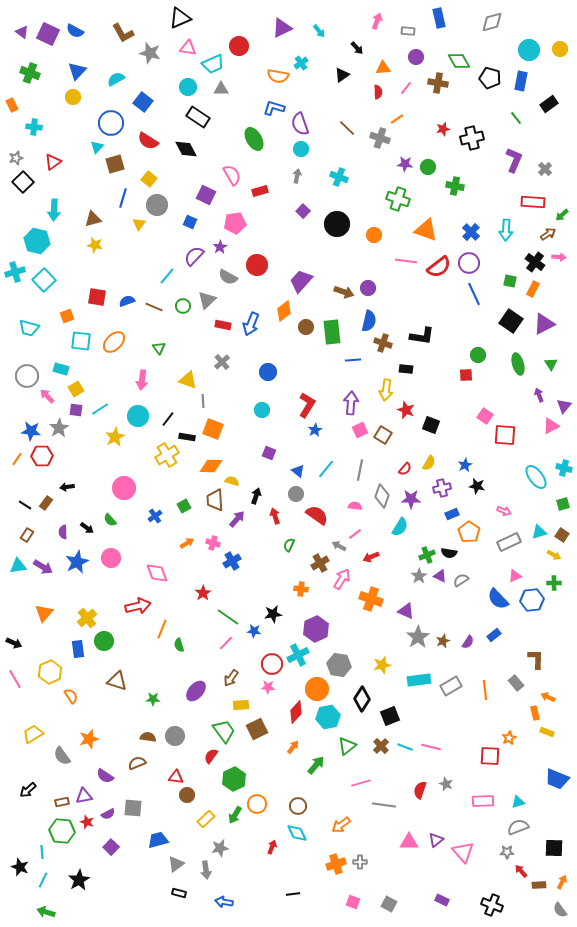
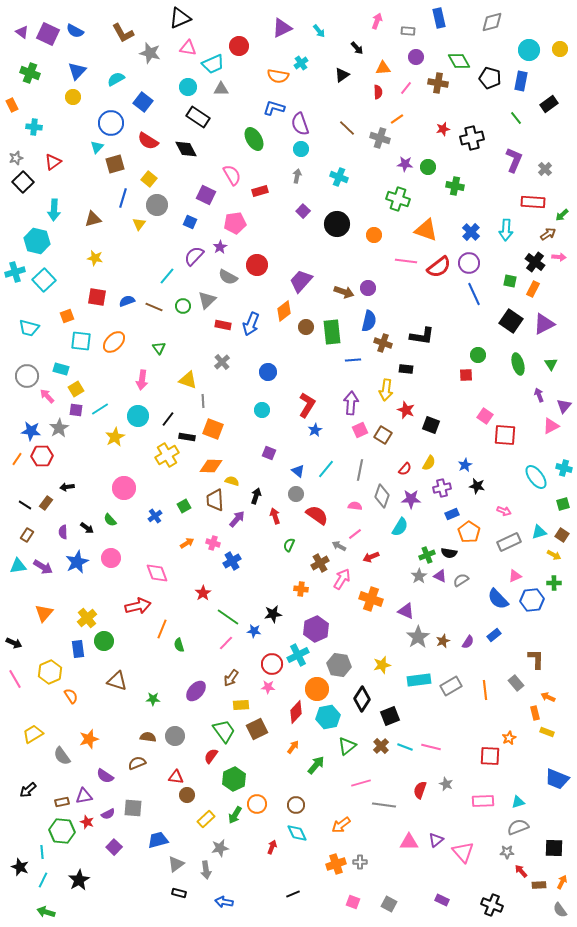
yellow star at (95, 245): moved 13 px down
brown circle at (298, 806): moved 2 px left, 1 px up
purple square at (111, 847): moved 3 px right
black line at (293, 894): rotated 16 degrees counterclockwise
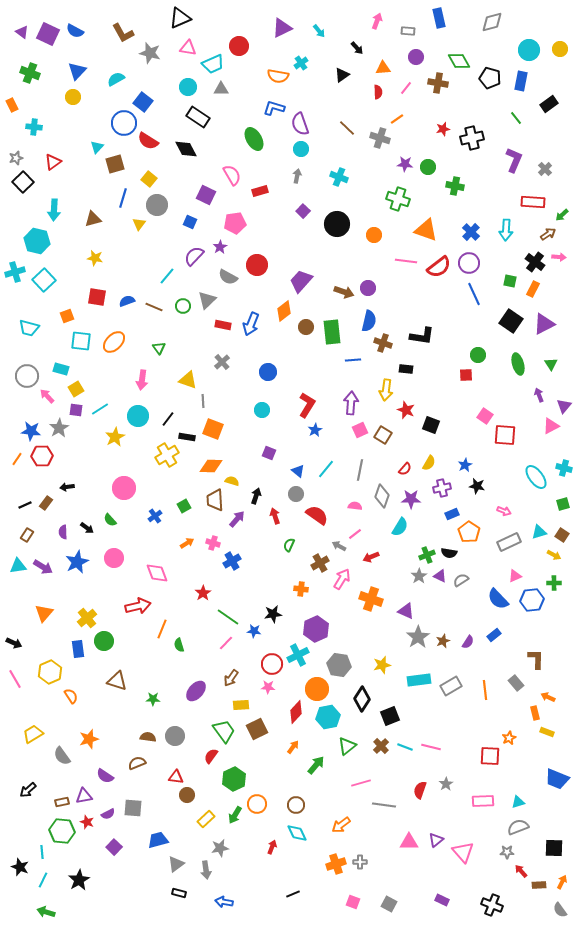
blue circle at (111, 123): moved 13 px right
black line at (25, 505): rotated 56 degrees counterclockwise
pink circle at (111, 558): moved 3 px right
gray star at (446, 784): rotated 16 degrees clockwise
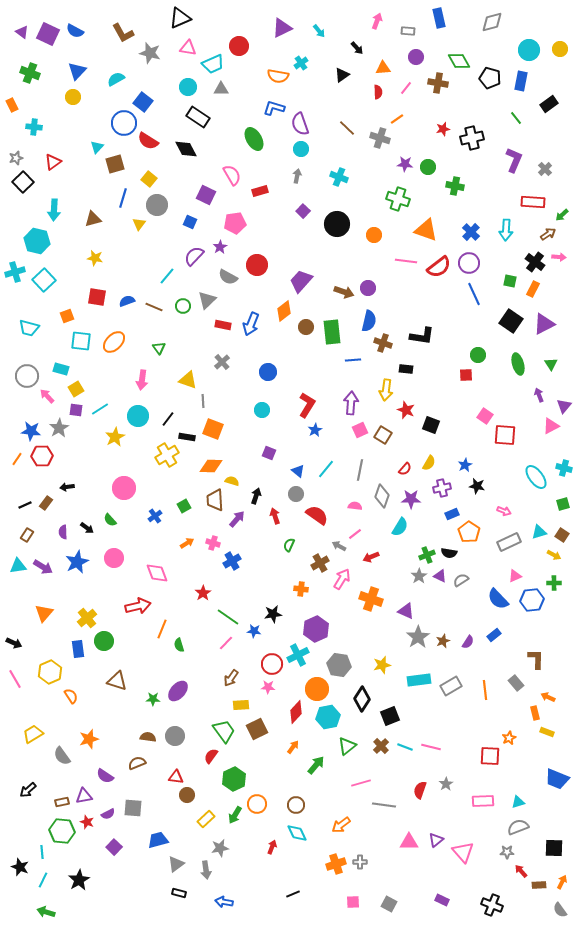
purple ellipse at (196, 691): moved 18 px left
pink square at (353, 902): rotated 24 degrees counterclockwise
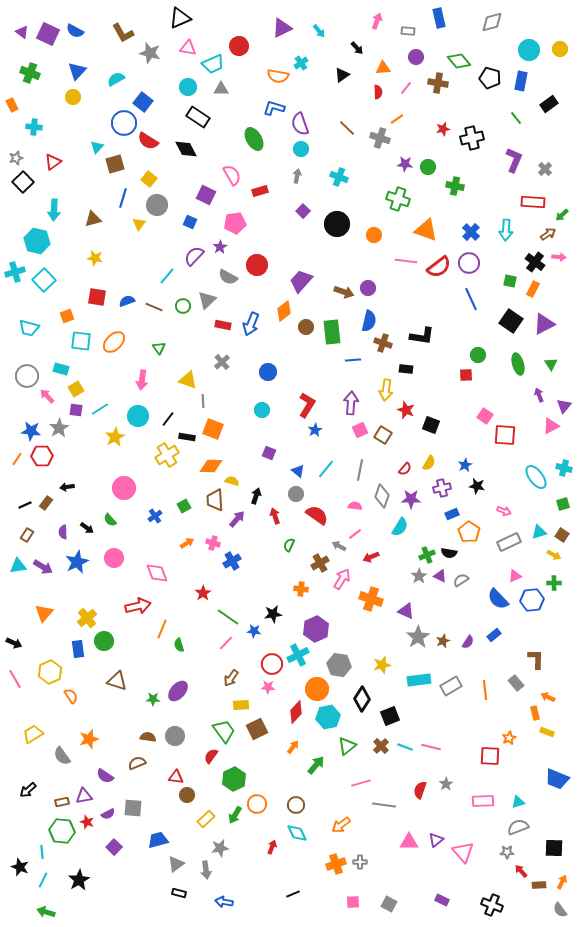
green diamond at (459, 61): rotated 10 degrees counterclockwise
blue line at (474, 294): moved 3 px left, 5 px down
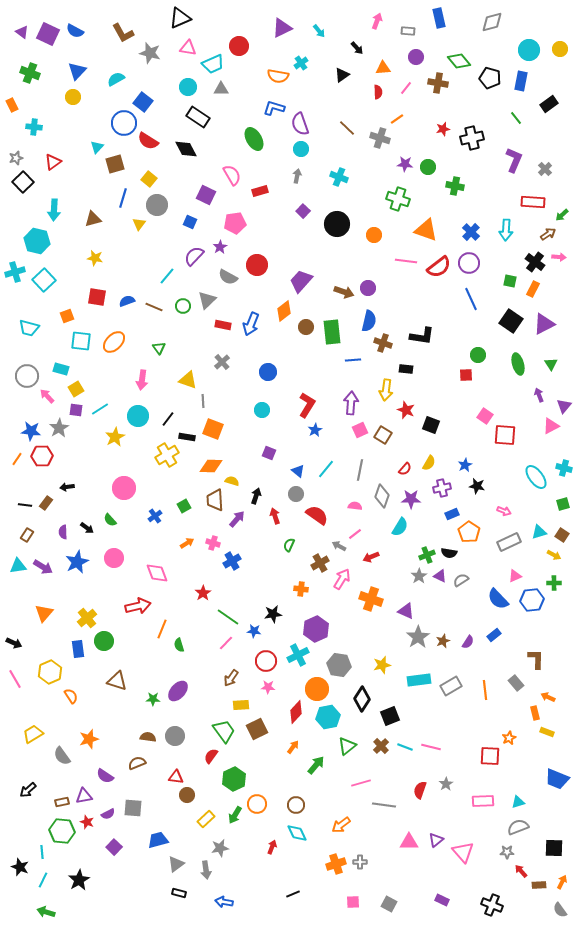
black line at (25, 505): rotated 32 degrees clockwise
red circle at (272, 664): moved 6 px left, 3 px up
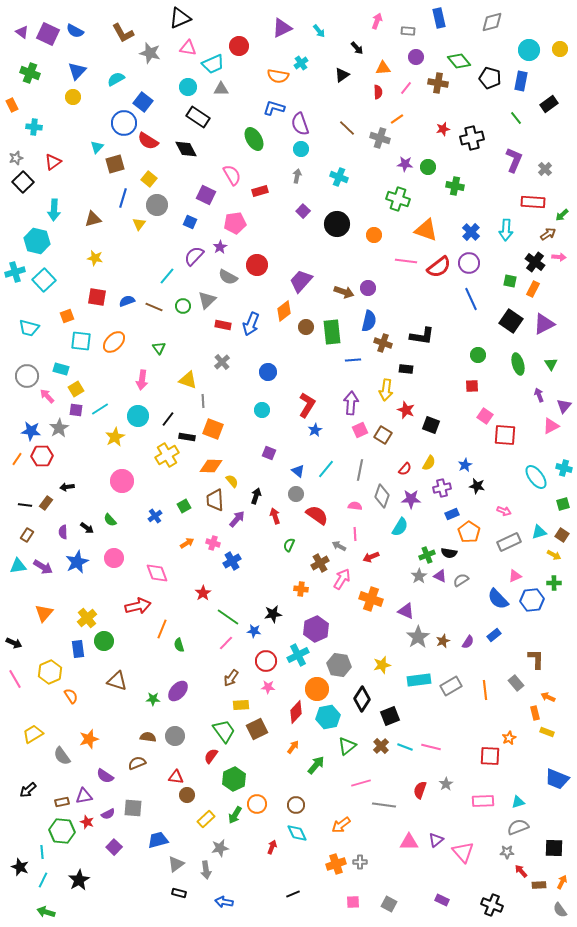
red square at (466, 375): moved 6 px right, 11 px down
yellow semicircle at (232, 481): rotated 32 degrees clockwise
pink circle at (124, 488): moved 2 px left, 7 px up
pink line at (355, 534): rotated 56 degrees counterclockwise
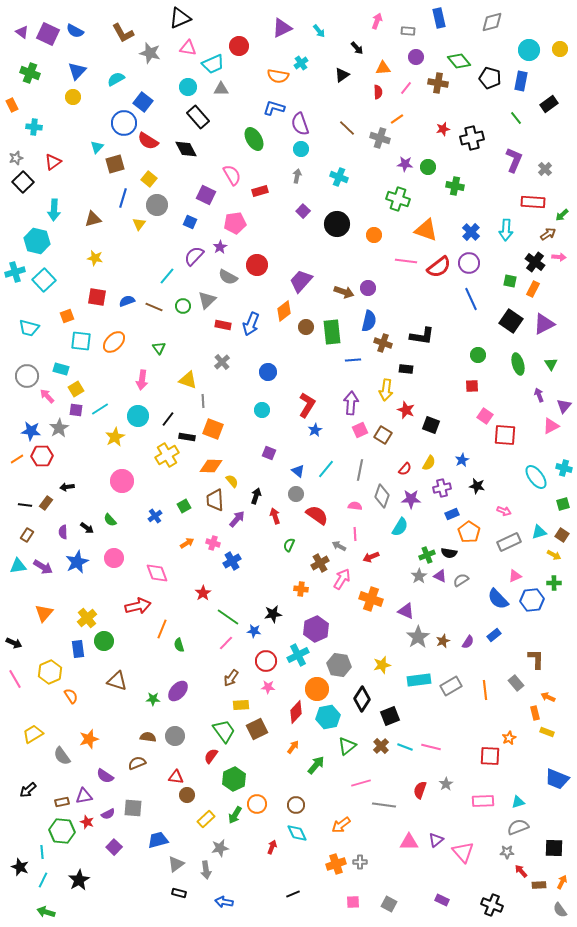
black rectangle at (198, 117): rotated 15 degrees clockwise
orange line at (17, 459): rotated 24 degrees clockwise
blue star at (465, 465): moved 3 px left, 5 px up
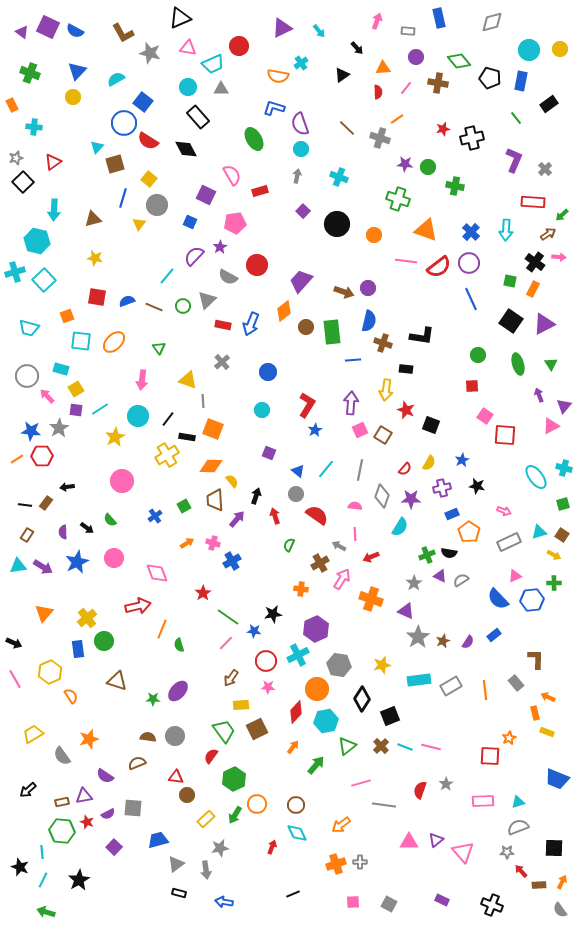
purple square at (48, 34): moved 7 px up
gray star at (419, 576): moved 5 px left, 7 px down
cyan hexagon at (328, 717): moved 2 px left, 4 px down
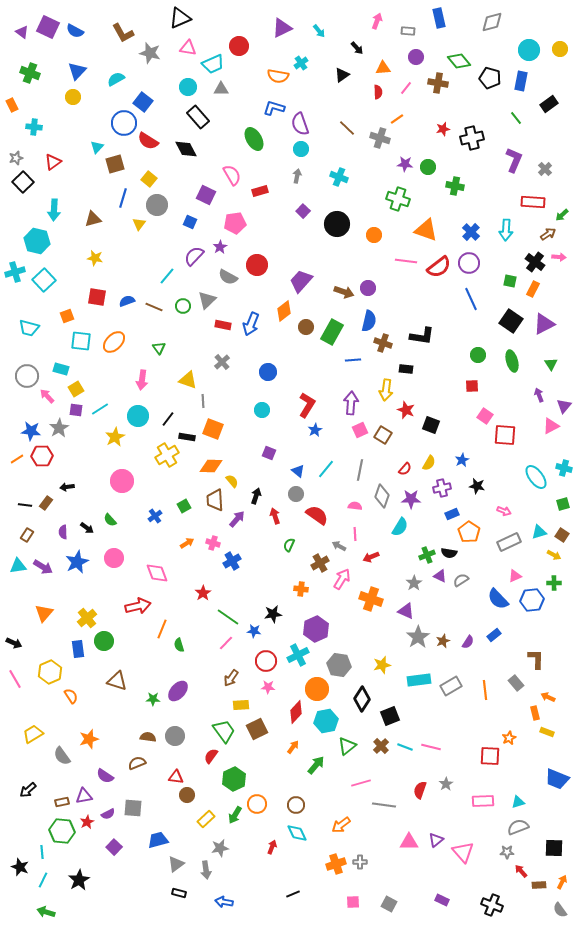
green rectangle at (332, 332): rotated 35 degrees clockwise
green ellipse at (518, 364): moved 6 px left, 3 px up
red star at (87, 822): rotated 24 degrees clockwise
